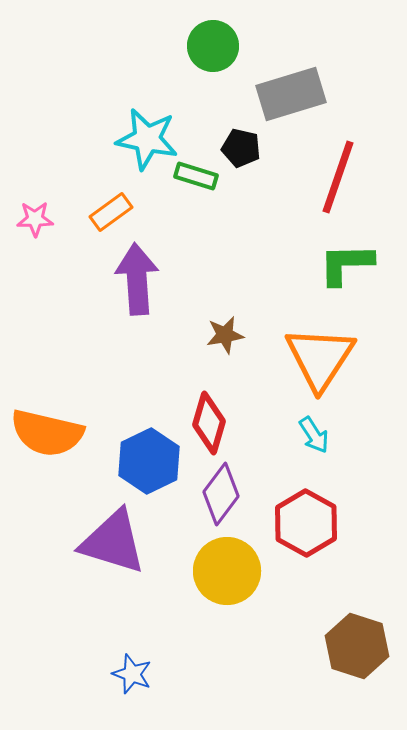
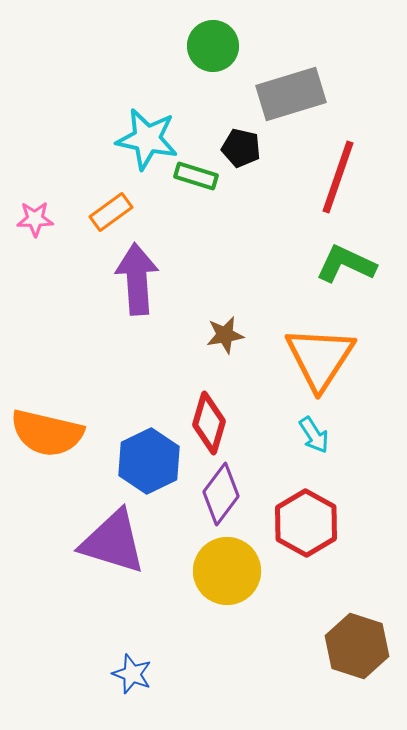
green L-shape: rotated 26 degrees clockwise
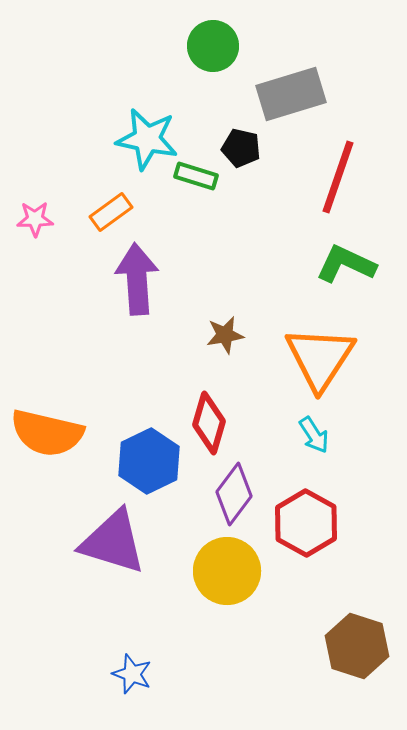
purple diamond: moved 13 px right
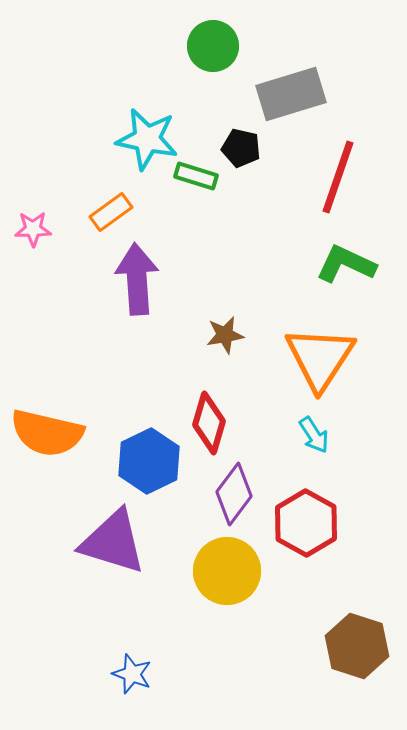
pink star: moved 2 px left, 10 px down
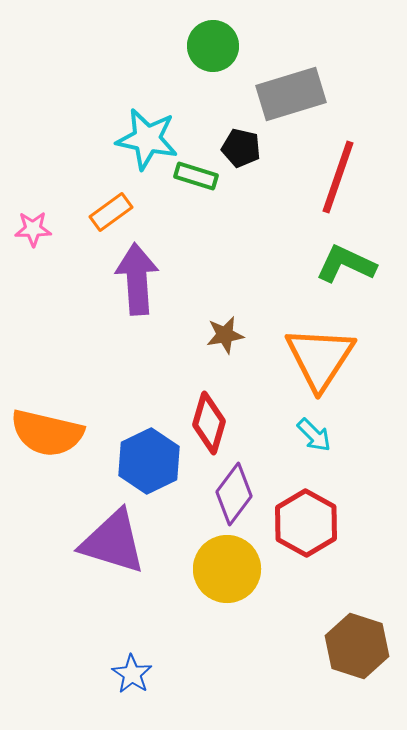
cyan arrow: rotated 12 degrees counterclockwise
yellow circle: moved 2 px up
blue star: rotated 12 degrees clockwise
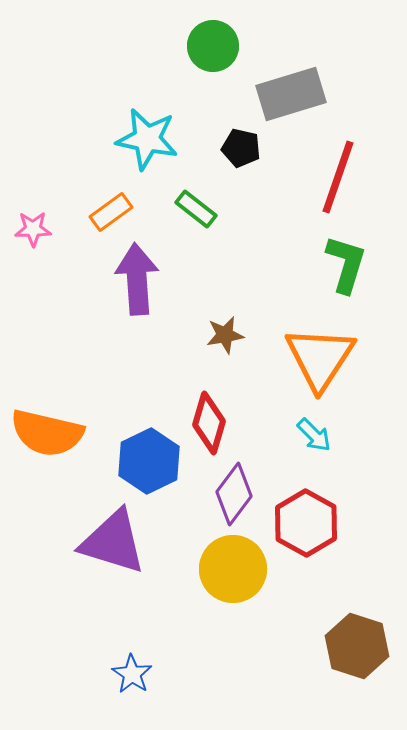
green rectangle: moved 33 px down; rotated 21 degrees clockwise
green L-shape: rotated 82 degrees clockwise
yellow circle: moved 6 px right
